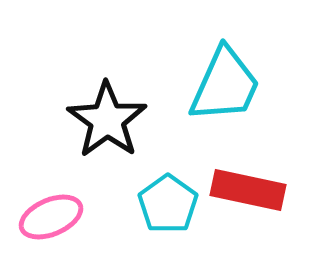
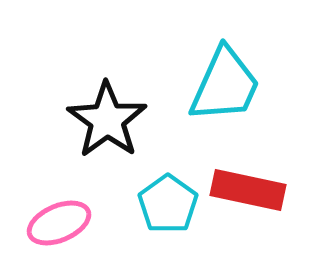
pink ellipse: moved 8 px right, 6 px down
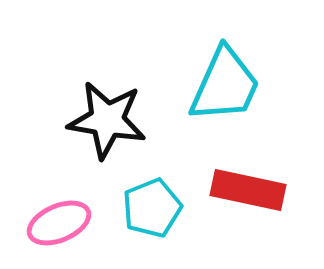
black star: rotated 26 degrees counterclockwise
cyan pentagon: moved 16 px left, 4 px down; rotated 14 degrees clockwise
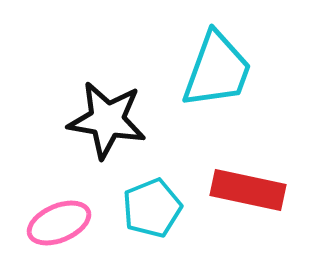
cyan trapezoid: moved 8 px left, 15 px up; rotated 4 degrees counterclockwise
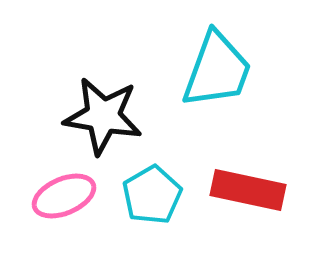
black star: moved 4 px left, 4 px up
cyan pentagon: moved 13 px up; rotated 8 degrees counterclockwise
pink ellipse: moved 5 px right, 27 px up
